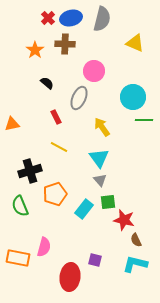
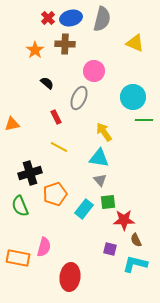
yellow arrow: moved 2 px right, 5 px down
cyan triangle: rotated 45 degrees counterclockwise
black cross: moved 2 px down
red star: rotated 15 degrees counterclockwise
purple square: moved 15 px right, 11 px up
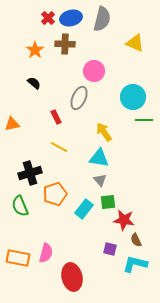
black semicircle: moved 13 px left
red star: rotated 10 degrees clockwise
pink semicircle: moved 2 px right, 6 px down
red ellipse: moved 2 px right; rotated 20 degrees counterclockwise
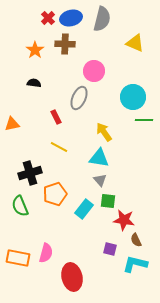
black semicircle: rotated 32 degrees counterclockwise
green square: moved 1 px up; rotated 14 degrees clockwise
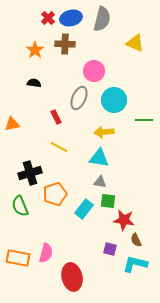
cyan circle: moved 19 px left, 3 px down
yellow arrow: rotated 60 degrees counterclockwise
gray triangle: moved 2 px down; rotated 40 degrees counterclockwise
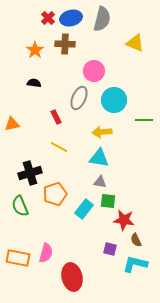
yellow arrow: moved 2 px left
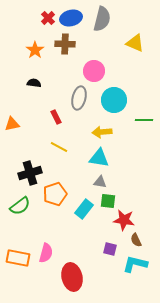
gray ellipse: rotated 10 degrees counterclockwise
green semicircle: rotated 105 degrees counterclockwise
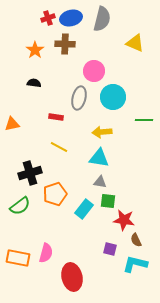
red cross: rotated 24 degrees clockwise
cyan circle: moved 1 px left, 3 px up
red rectangle: rotated 56 degrees counterclockwise
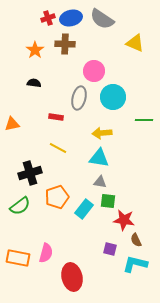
gray semicircle: rotated 110 degrees clockwise
yellow arrow: moved 1 px down
yellow line: moved 1 px left, 1 px down
orange pentagon: moved 2 px right, 3 px down
